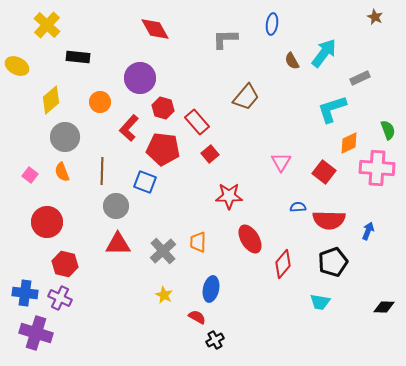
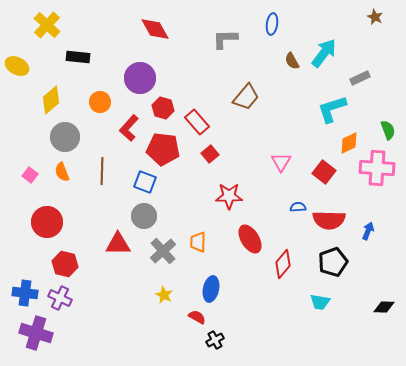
gray circle at (116, 206): moved 28 px right, 10 px down
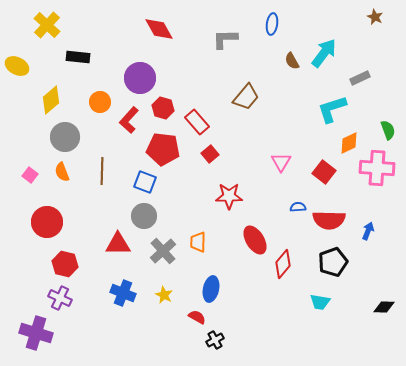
red diamond at (155, 29): moved 4 px right
red L-shape at (129, 128): moved 8 px up
red ellipse at (250, 239): moved 5 px right, 1 px down
blue cross at (25, 293): moved 98 px right; rotated 15 degrees clockwise
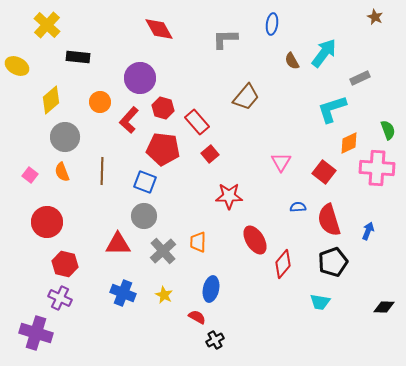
red semicircle at (329, 220): rotated 72 degrees clockwise
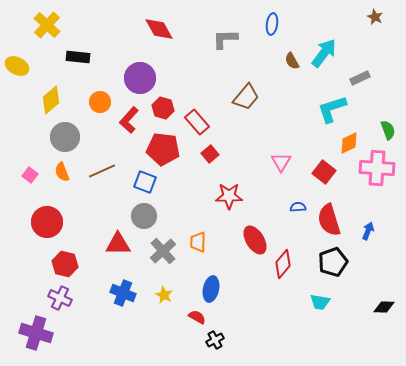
brown line at (102, 171): rotated 64 degrees clockwise
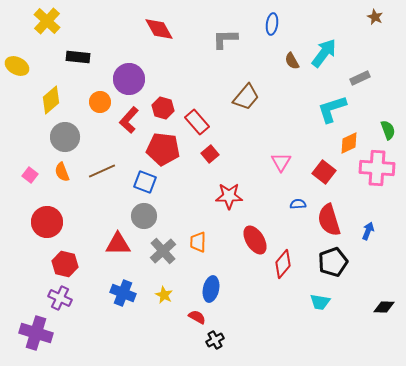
yellow cross at (47, 25): moved 4 px up
purple circle at (140, 78): moved 11 px left, 1 px down
blue semicircle at (298, 207): moved 3 px up
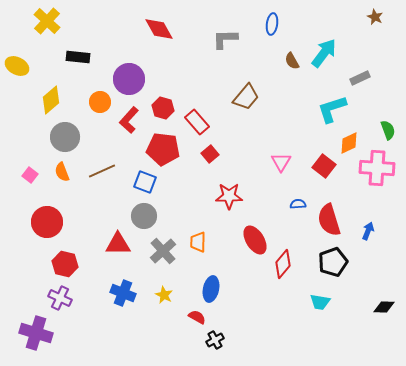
red square at (324, 172): moved 6 px up
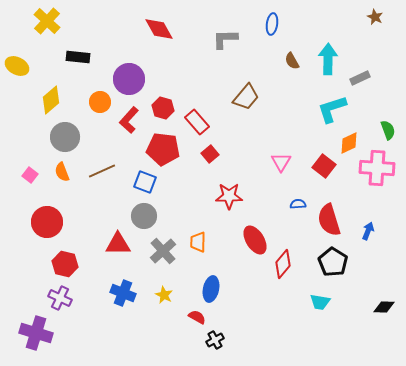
cyan arrow at (324, 53): moved 4 px right, 6 px down; rotated 36 degrees counterclockwise
black pentagon at (333, 262): rotated 20 degrees counterclockwise
